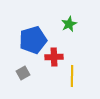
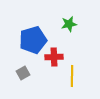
green star: rotated 14 degrees clockwise
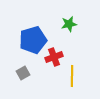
red cross: rotated 18 degrees counterclockwise
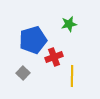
gray square: rotated 16 degrees counterclockwise
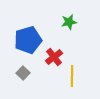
green star: moved 2 px up
blue pentagon: moved 5 px left
red cross: rotated 18 degrees counterclockwise
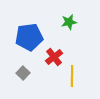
blue pentagon: moved 1 px right, 3 px up; rotated 8 degrees clockwise
